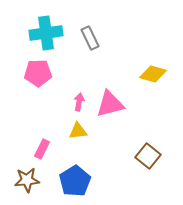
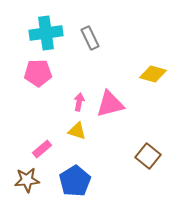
yellow triangle: moved 1 px left; rotated 24 degrees clockwise
pink rectangle: rotated 24 degrees clockwise
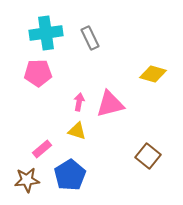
blue pentagon: moved 5 px left, 6 px up
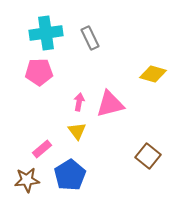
pink pentagon: moved 1 px right, 1 px up
yellow triangle: rotated 36 degrees clockwise
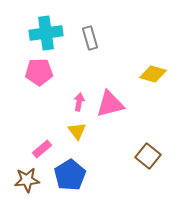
gray rectangle: rotated 10 degrees clockwise
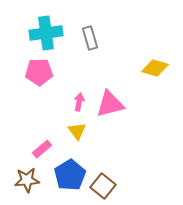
yellow diamond: moved 2 px right, 6 px up
brown square: moved 45 px left, 30 px down
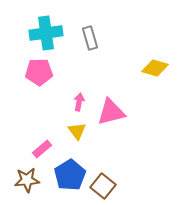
pink triangle: moved 1 px right, 8 px down
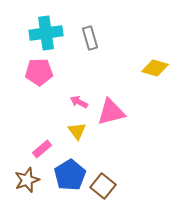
pink arrow: rotated 72 degrees counterclockwise
brown star: rotated 15 degrees counterclockwise
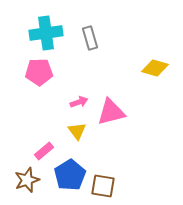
pink arrow: rotated 132 degrees clockwise
pink rectangle: moved 2 px right, 2 px down
brown square: rotated 30 degrees counterclockwise
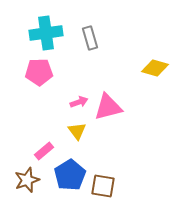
pink triangle: moved 3 px left, 5 px up
